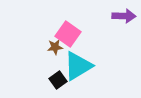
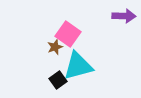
brown star: rotated 14 degrees counterclockwise
cyan triangle: rotated 16 degrees clockwise
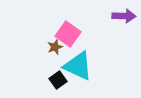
cyan triangle: rotated 40 degrees clockwise
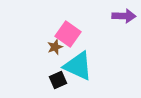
black square: rotated 12 degrees clockwise
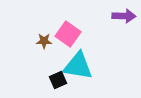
brown star: moved 11 px left, 6 px up; rotated 21 degrees clockwise
cyan triangle: rotated 16 degrees counterclockwise
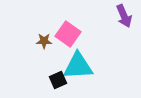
purple arrow: rotated 65 degrees clockwise
cyan triangle: rotated 12 degrees counterclockwise
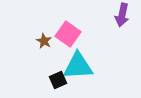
purple arrow: moved 2 px left, 1 px up; rotated 35 degrees clockwise
brown star: rotated 28 degrees clockwise
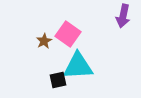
purple arrow: moved 1 px right, 1 px down
brown star: rotated 14 degrees clockwise
black square: rotated 12 degrees clockwise
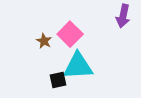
pink square: moved 2 px right; rotated 10 degrees clockwise
brown star: rotated 14 degrees counterclockwise
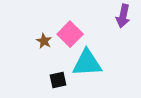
cyan triangle: moved 9 px right, 3 px up
